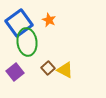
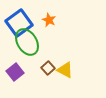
green ellipse: rotated 24 degrees counterclockwise
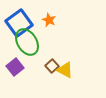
brown square: moved 4 px right, 2 px up
purple square: moved 5 px up
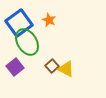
yellow triangle: moved 1 px right, 1 px up
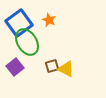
brown square: rotated 24 degrees clockwise
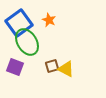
purple square: rotated 30 degrees counterclockwise
